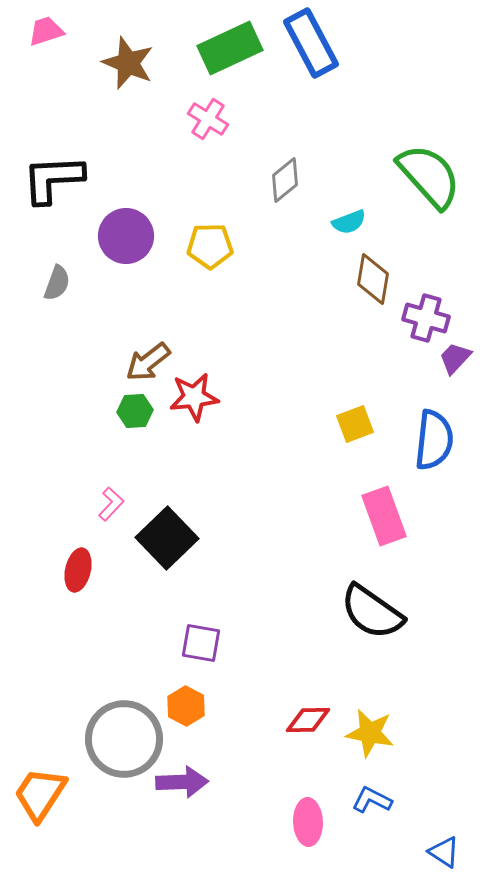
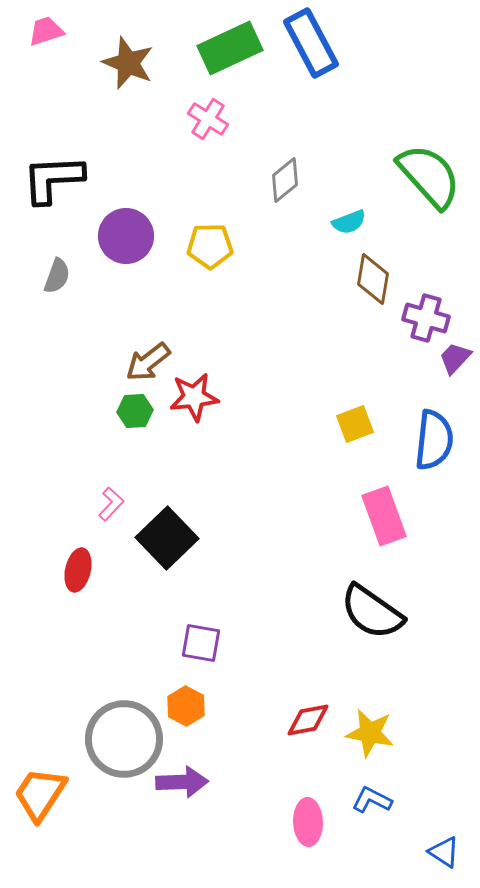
gray semicircle: moved 7 px up
red diamond: rotated 9 degrees counterclockwise
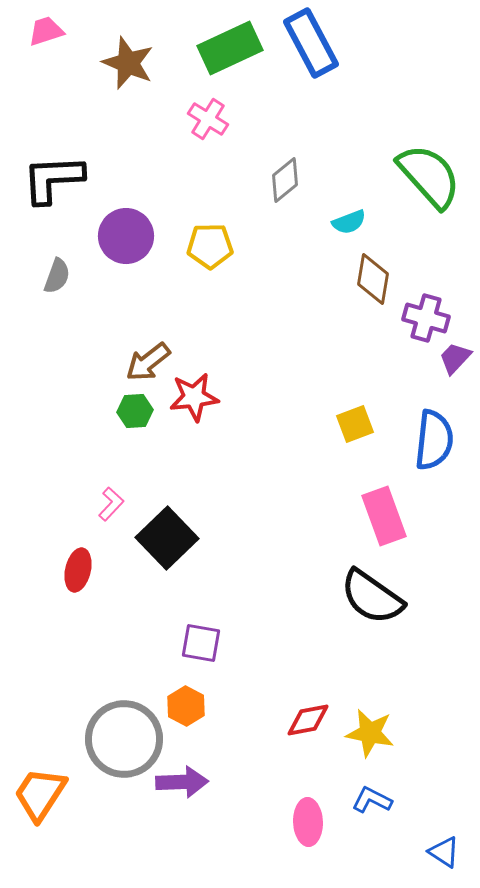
black semicircle: moved 15 px up
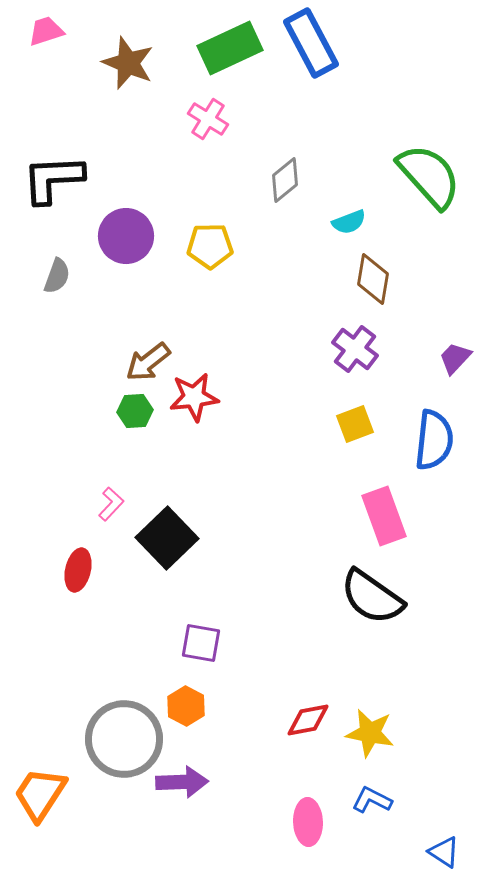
purple cross: moved 71 px left, 31 px down; rotated 21 degrees clockwise
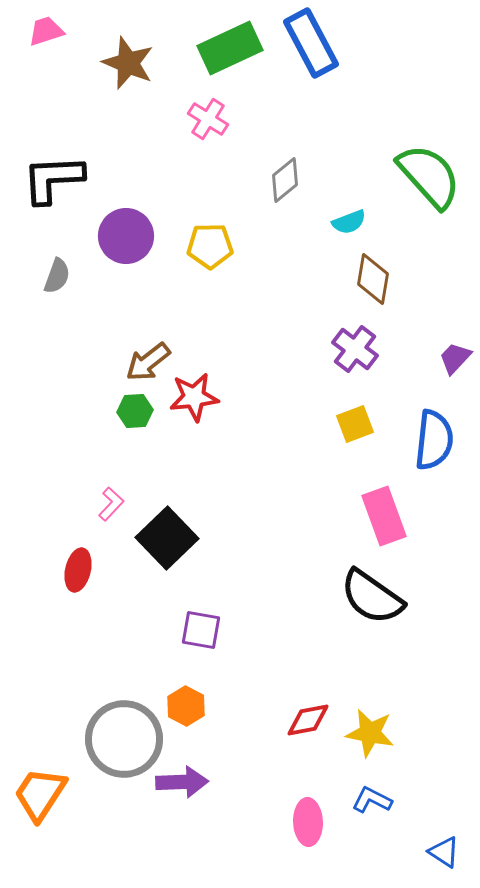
purple square: moved 13 px up
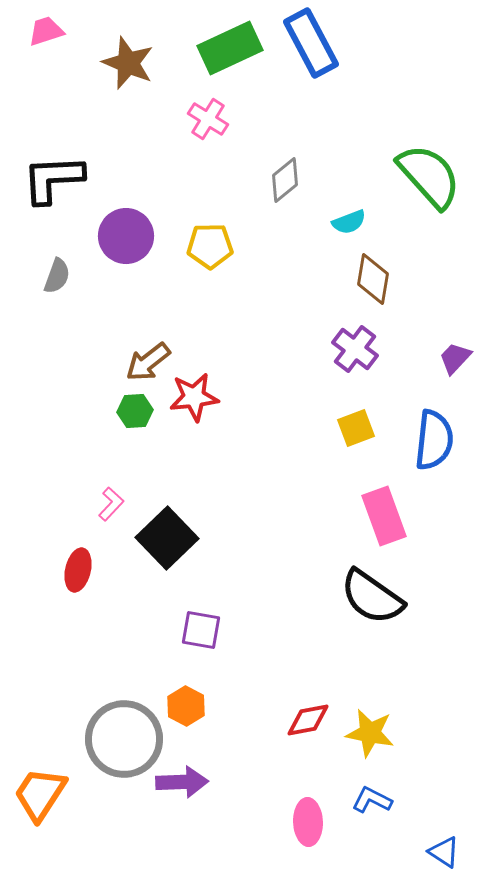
yellow square: moved 1 px right, 4 px down
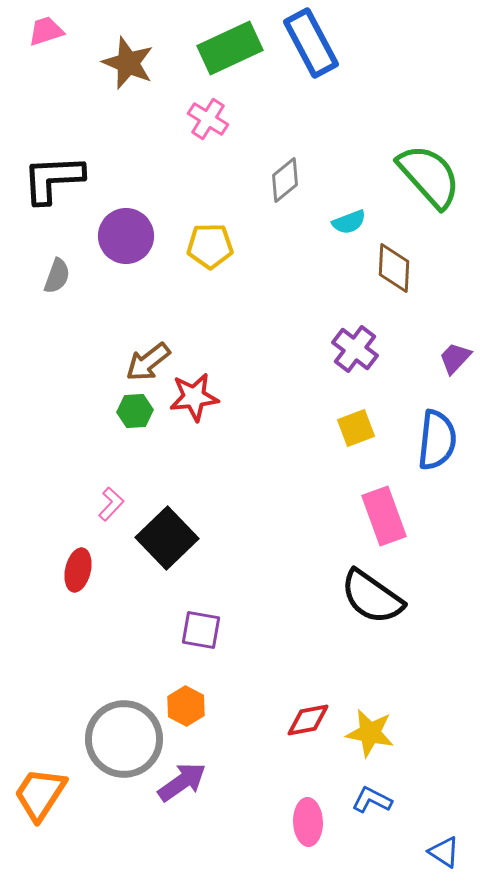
brown diamond: moved 21 px right, 11 px up; rotated 6 degrees counterclockwise
blue semicircle: moved 3 px right
purple arrow: rotated 33 degrees counterclockwise
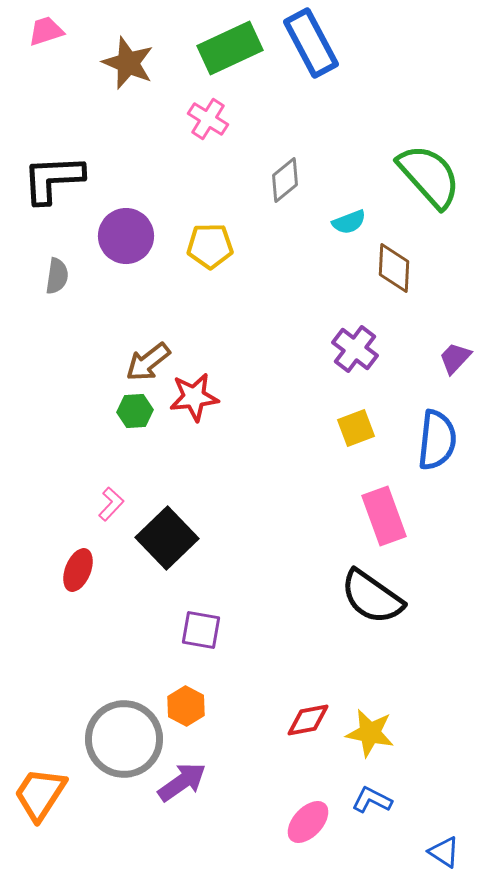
gray semicircle: rotated 12 degrees counterclockwise
red ellipse: rotated 9 degrees clockwise
pink ellipse: rotated 45 degrees clockwise
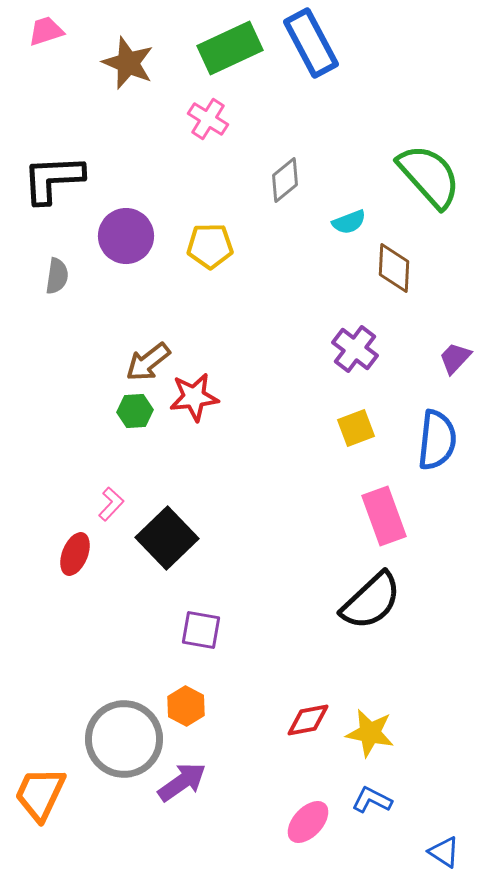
red ellipse: moved 3 px left, 16 px up
black semicircle: moved 1 px left, 4 px down; rotated 78 degrees counterclockwise
orange trapezoid: rotated 8 degrees counterclockwise
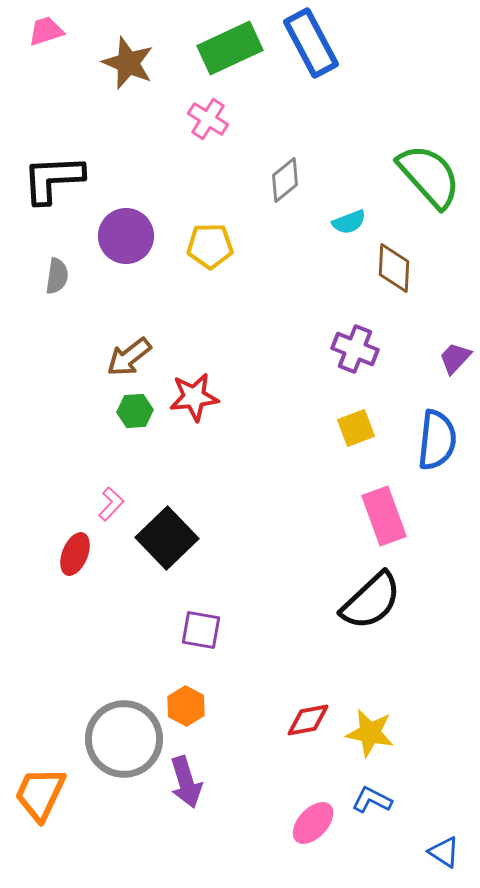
purple cross: rotated 15 degrees counterclockwise
brown arrow: moved 19 px left, 5 px up
purple arrow: moved 4 px right; rotated 108 degrees clockwise
pink ellipse: moved 5 px right, 1 px down
